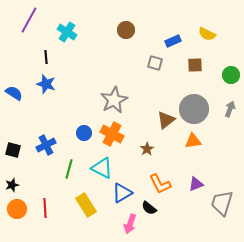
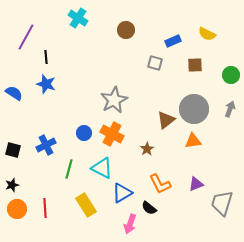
purple line: moved 3 px left, 17 px down
cyan cross: moved 11 px right, 14 px up
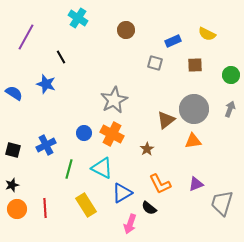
black line: moved 15 px right; rotated 24 degrees counterclockwise
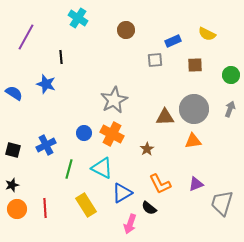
black line: rotated 24 degrees clockwise
gray square: moved 3 px up; rotated 21 degrees counterclockwise
brown triangle: moved 1 px left, 3 px up; rotated 36 degrees clockwise
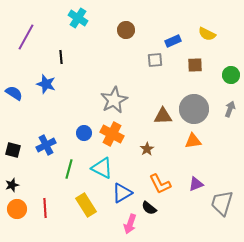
brown triangle: moved 2 px left, 1 px up
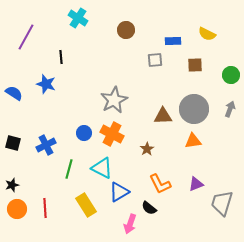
blue rectangle: rotated 21 degrees clockwise
black square: moved 7 px up
blue triangle: moved 3 px left, 1 px up
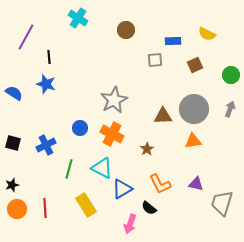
black line: moved 12 px left
brown square: rotated 21 degrees counterclockwise
blue circle: moved 4 px left, 5 px up
purple triangle: rotated 35 degrees clockwise
blue triangle: moved 3 px right, 3 px up
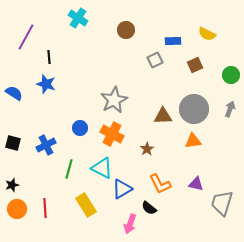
gray square: rotated 21 degrees counterclockwise
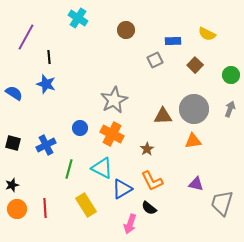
brown square: rotated 21 degrees counterclockwise
orange L-shape: moved 8 px left, 3 px up
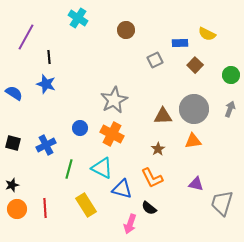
blue rectangle: moved 7 px right, 2 px down
brown star: moved 11 px right
orange L-shape: moved 3 px up
blue triangle: rotated 45 degrees clockwise
